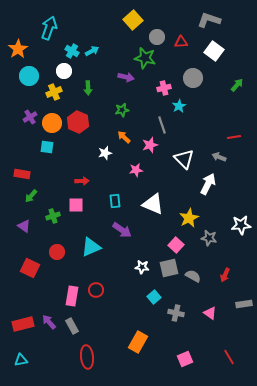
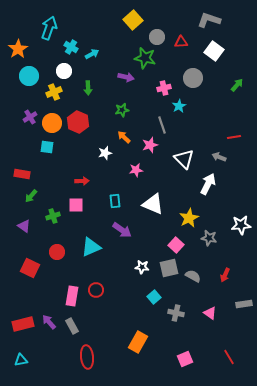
cyan cross at (72, 51): moved 1 px left, 4 px up
cyan arrow at (92, 51): moved 3 px down
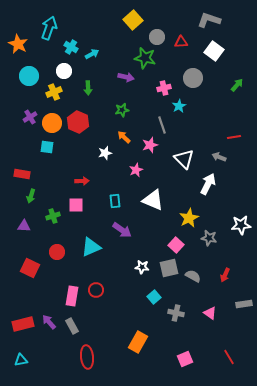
orange star at (18, 49): moved 5 px up; rotated 12 degrees counterclockwise
pink star at (136, 170): rotated 16 degrees counterclockwise
green arrow at (31, 196): rotated 24 degrees counterclockwise
white triangle at (153, 204): moved 4 px up
purple triangle at (24, 226): rotated 32 degrees counterclockwise
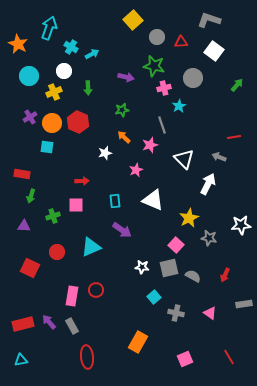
green star at (145, 58): moved 9 px right, 8 px down
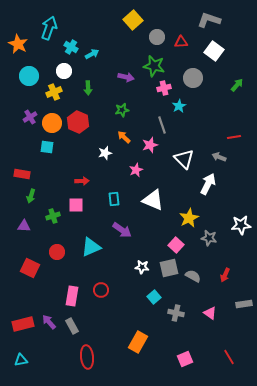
cyan rectangle at (115, 201): moved 1 px left, 2 px up
red circle at (96, 290): moved 5 px right
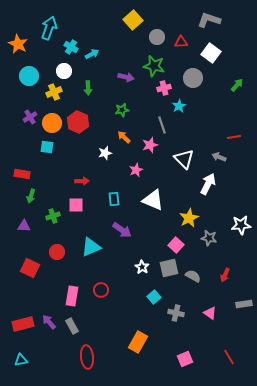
white square at (214, 51): moved 3 px left, 2 px down
white star at (142, 267): rotated 24 degrees clockwise
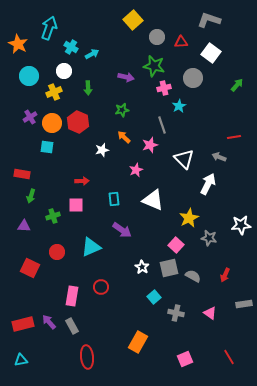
white star at (105, 153): moved 3 px left, 3 px up
red circle at (101, 290): moved 3 px up
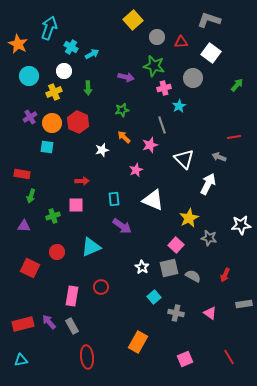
purple arrow at (122, 230): moved 4 px up
